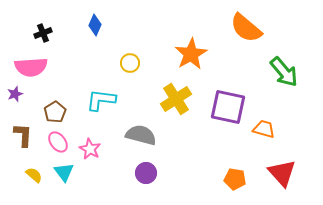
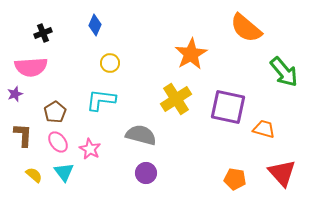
yellow circle: moved 20 px left
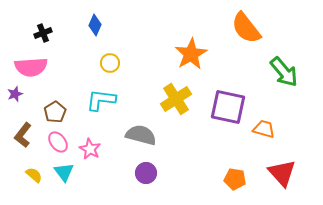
orange semicircle: rotated 12 degrees clockwise
brown L-shape: rotated 145 degrees counterclockwise
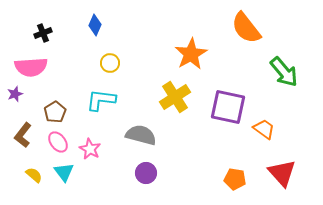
yellow cross: moved 1 px left, 2 px up
orange trapezoid: rotated 20 degrees clockwise
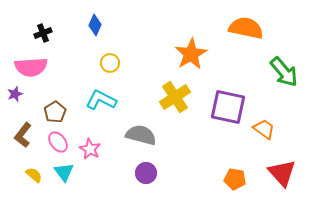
orange semicircle: rotated 140 degrees clockwise
cyan L-shape: rotated 20 degrees clockwise
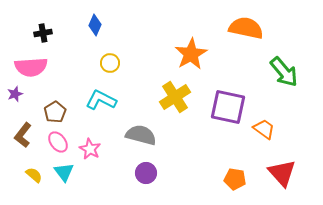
black cross: rotated 12 degrees clockwise
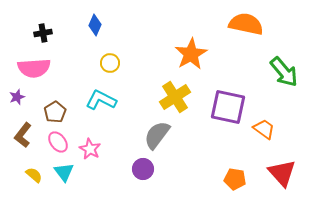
orange semicircle: moved 4 px up
pink semicircle: moved 3 px right, 1 px down
purple star: moved 2 px right, 3 px down
gray semicircle: moved 16 px right; rotated 68 degrees counterclockwise
purple circle: moved 3 px left, 4 px up
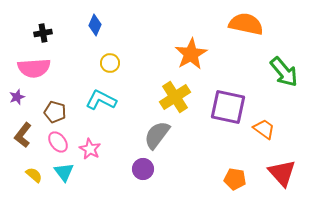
brown pentagon: rotated 25 degrees counterclockwise
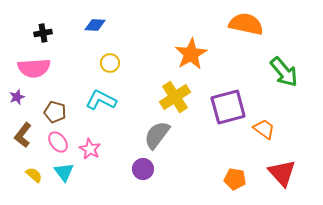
blue diamond: rotated 70 degrees clockwise
purple square: rotated 27 degrees counterclockwise
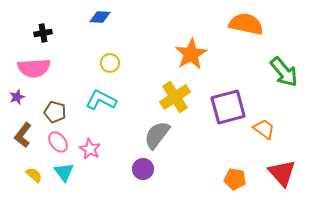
blue diamond: moved 5 px right, 8 px up
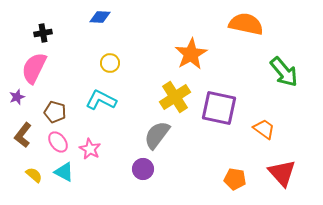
pink semicircle: rotated 120 degrees clockwise
purple square: moved 9 px left, 1 px down; rotated 27 degrees clockwise
cyan triangle: rotated 25 degrees counterclockwise
